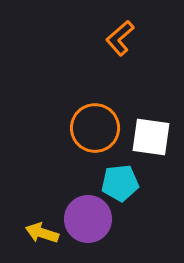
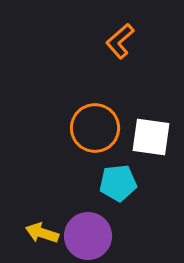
orange L-shape: moved 3 px down
cyan pentagon: moved 2 px left
purple circle: moved 17 px down
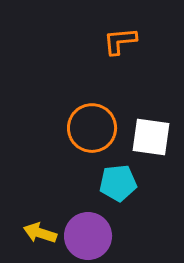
orange L-shape: rotated 36 degrees clockwise
orange circle: moved 3 px left
yellow arrow: moved 2 px left
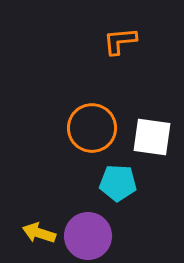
white square: moved 1 px right
cyan pentagon: rotated 9 degrees clockwise
yellow arrow: moved 1 px left
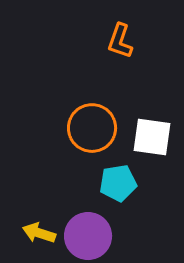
orange L-shape: rotated 66 degrees counterclockwise
cyan pentagon: rotated 12 degrees counterclockwise
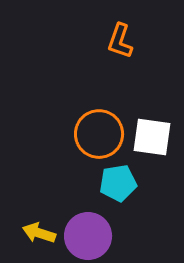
orange circle: moved 7 px right, 6 px down
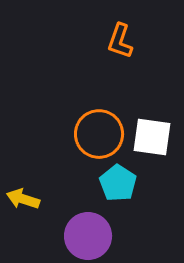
cyan pentagon: rotated 30 degrees counterclockwise
yellow arrow: moved 16 px left, 34 px up
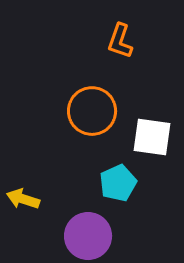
orange circle: moved 7 px left, 23 px up
cyan pentagon: rotated 15 degrees clockwise
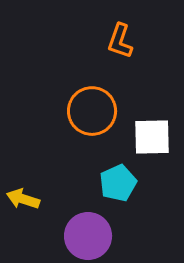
white square: rotated 9 degrees counterclockwise
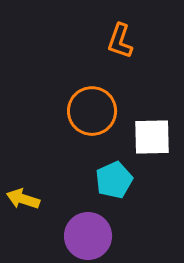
cyan pentagon: moved 4 px left, 3 px up
